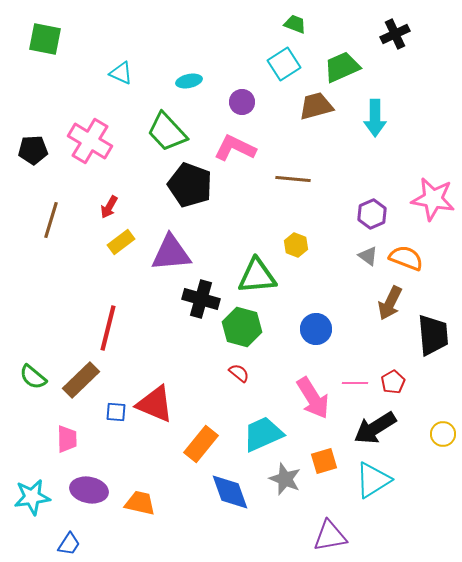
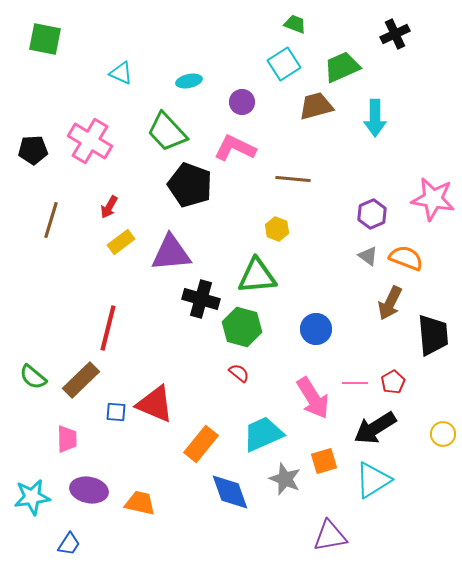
yellow hexagon at (296, 245): moved 19 px left, 16 px up
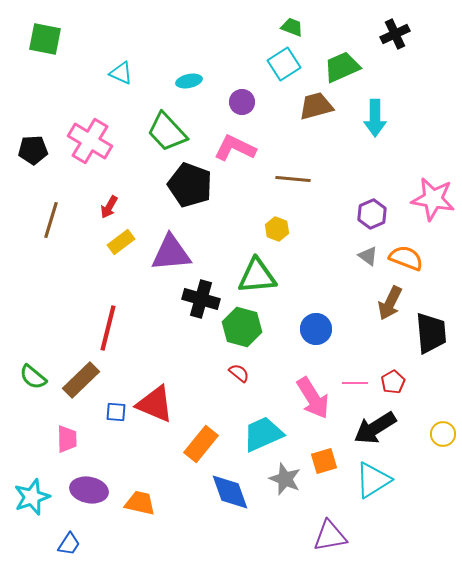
green trapezoid at (295, 24): moved 3 px left, 3 px down
black trapezoid at (433, 335): moved 2 px left, 2 px up
cyan star at (32, 497): rotated 12 degrees counterclockwise
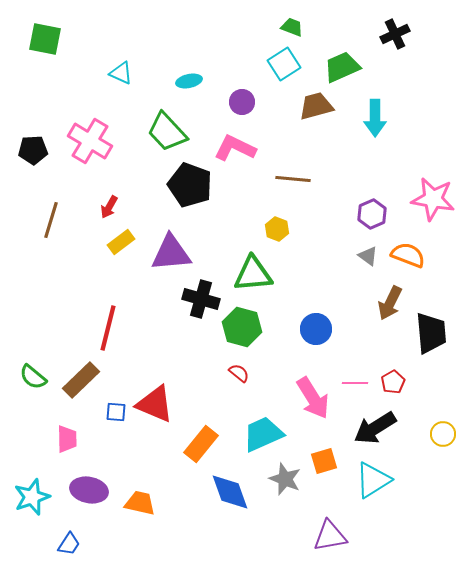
orange semicircle at (406, 258): moved 2 px right, 3 px up
green triangle at (257, 276): moved 4 px left, 2 px up
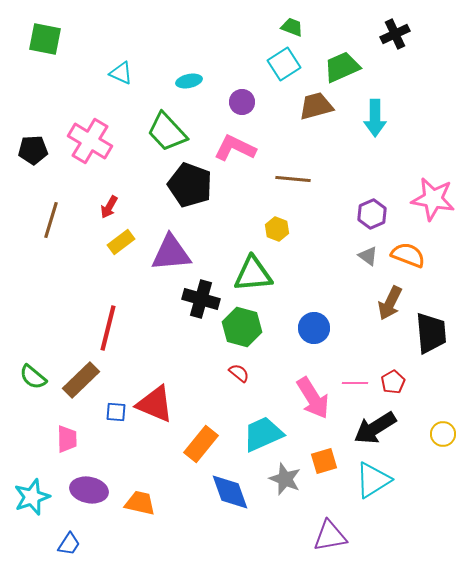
blue circle at (316, 329): moved 2 px left, 1 px up
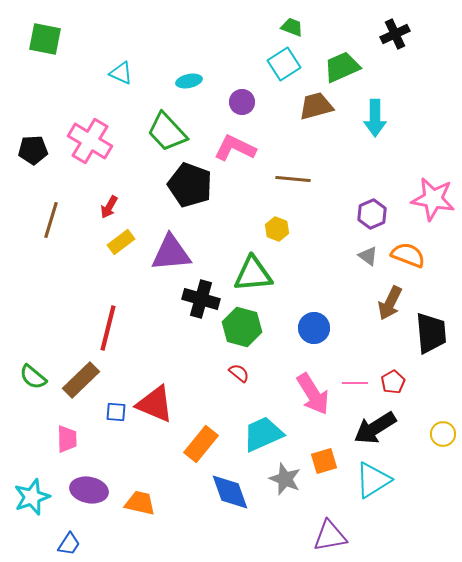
pink arrow at (313, 398): moved 4 px up
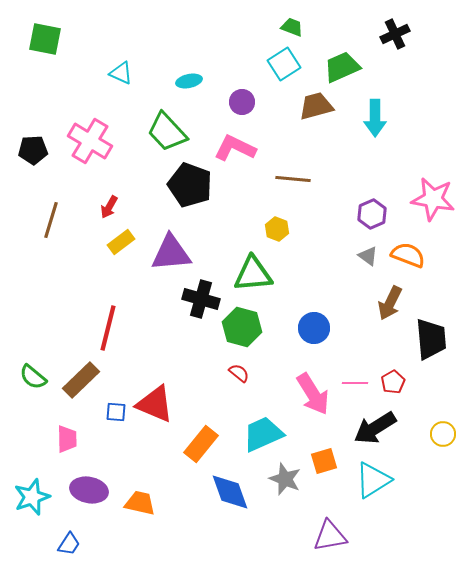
black trapezoid at (431, 333): moved 6 px down
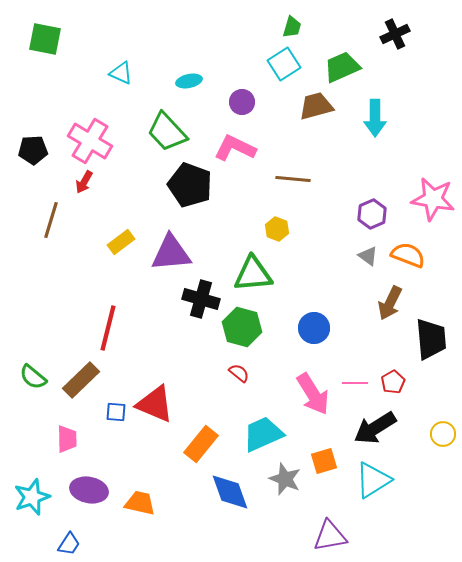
green trapezoid at (292, 27): rotated 85 degrees clockwise
red arrow at (109, 207): moved 25 px left, 25 px up
